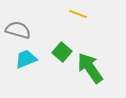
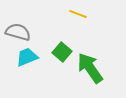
gray semicircle: moved 2 px down
cyan trapezoid: moved 1 px right, 2 px up
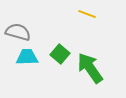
yellow line: moved 9 px right
green square: moved 2 px left, 2 px down
cyan trapezoid: rotated 20 degrees clockwise
